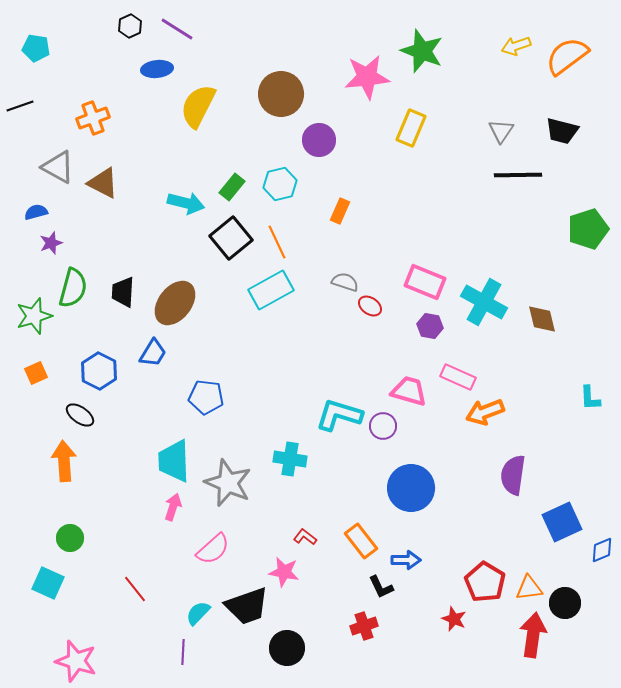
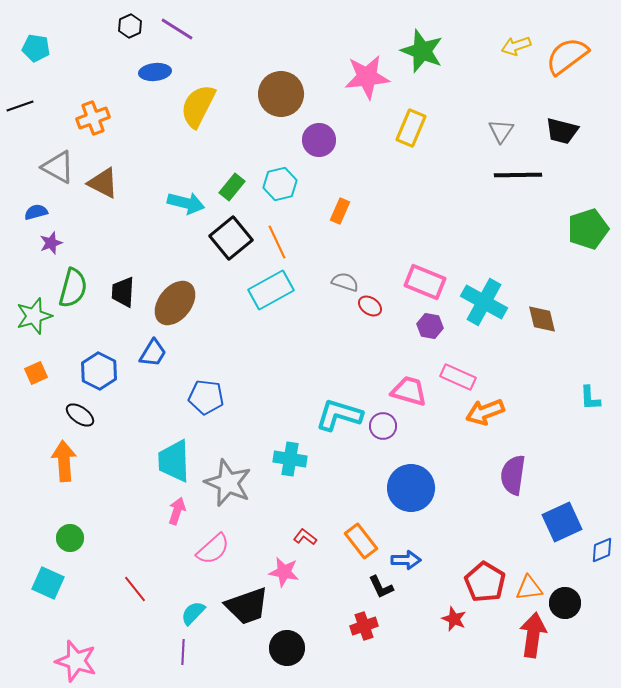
blue ellipse at (157, 69): moved 2 px left, 3 px down
pink arrow at (173, 507): moved 4 px right, 4 px down
cyan semicircle at (198, 613): moved 5 px left
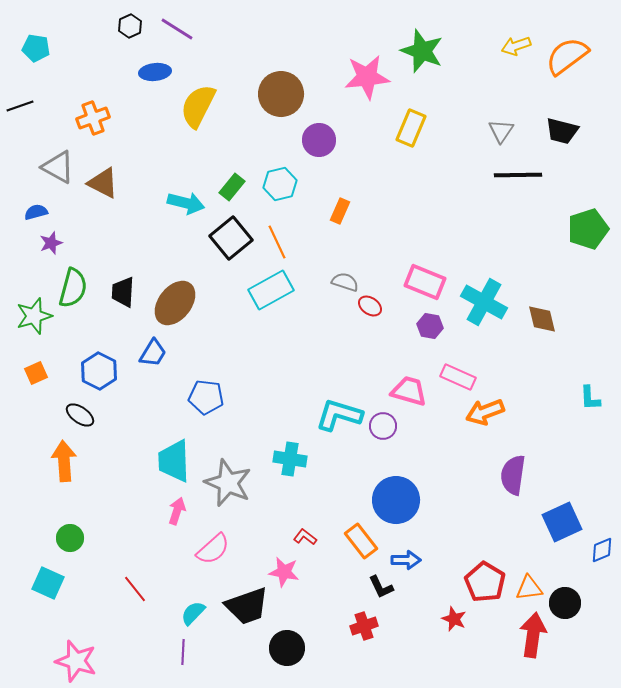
blue circle at (411, 488): moved 15 px left, 12 px down
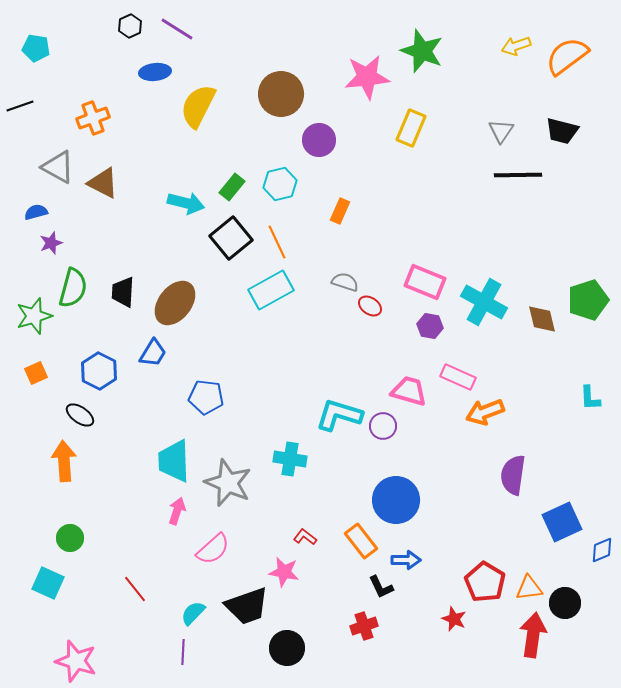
green pentagon at (588, 229): moved 71 px down
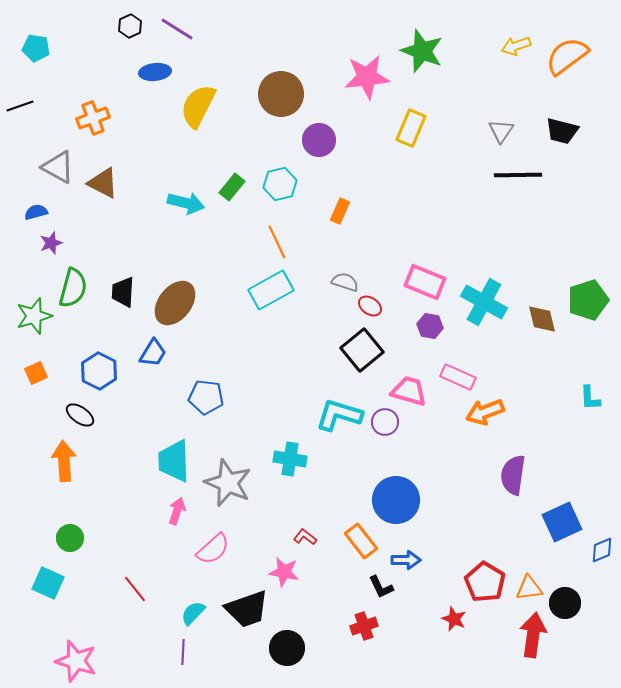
black square at (231, 238): moved 131 px right, 112 px down
purple circle at (383, 426): moved 2 px right, 4 px up
black trapezoid at (247, 606): moved 3 px down
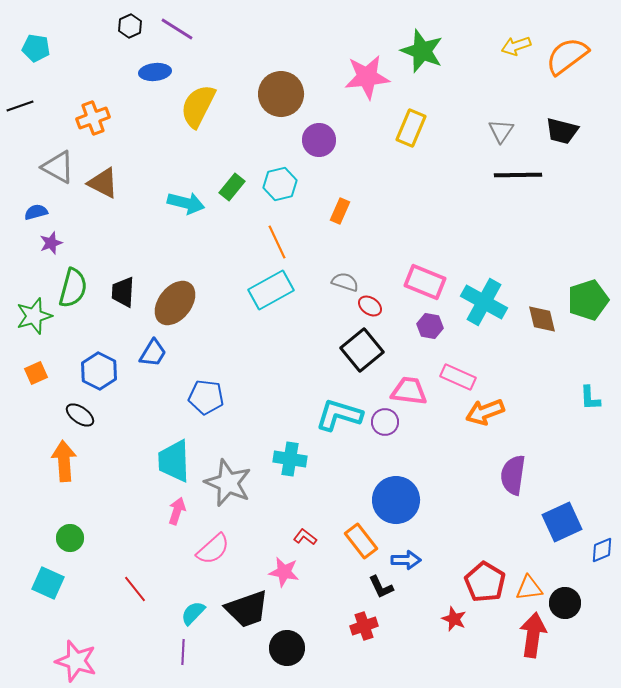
pink trapezoid at (409, 391): rotated 9 degrees counterclockwise
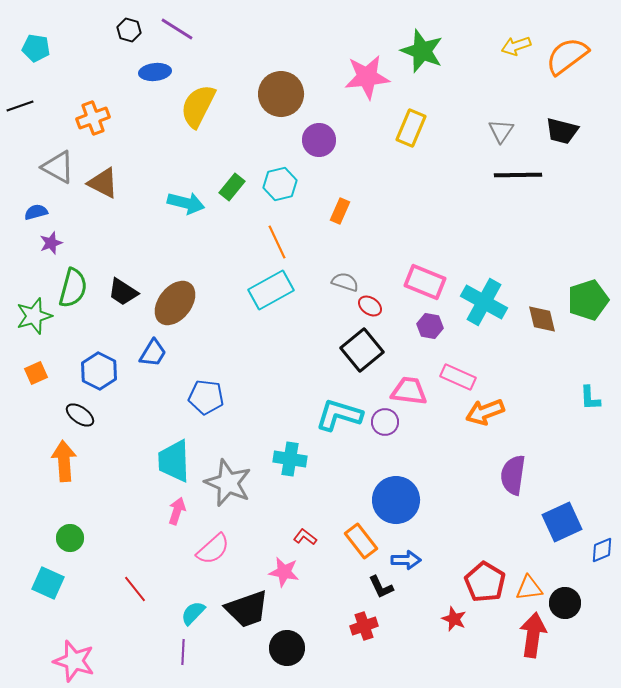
black hexagon at (130, 26): moved 1 px left, 4 px down; rotated 20 degrees counterclockwise
black trapezoid at (123, 292): rotated 60 degrees counterclockwise
pink star at (76, 661): moved 2 px left
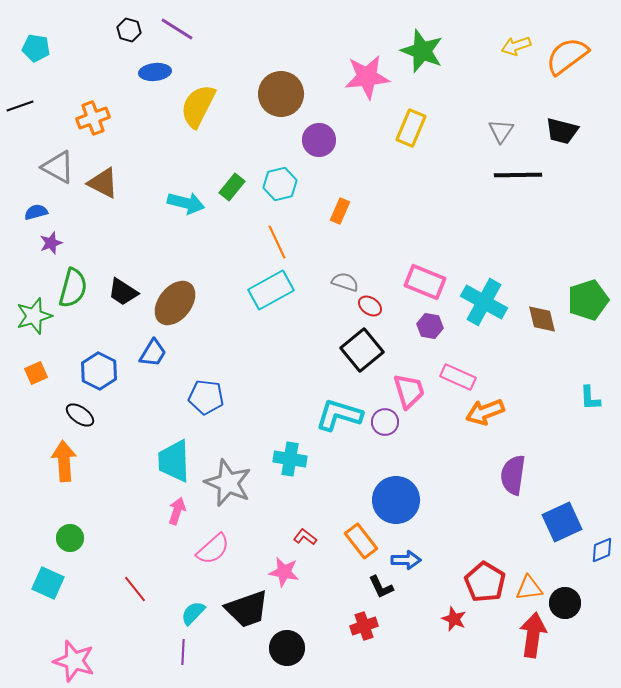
pink trapezoid at (409, 391): rotated 66 degrees clockwise
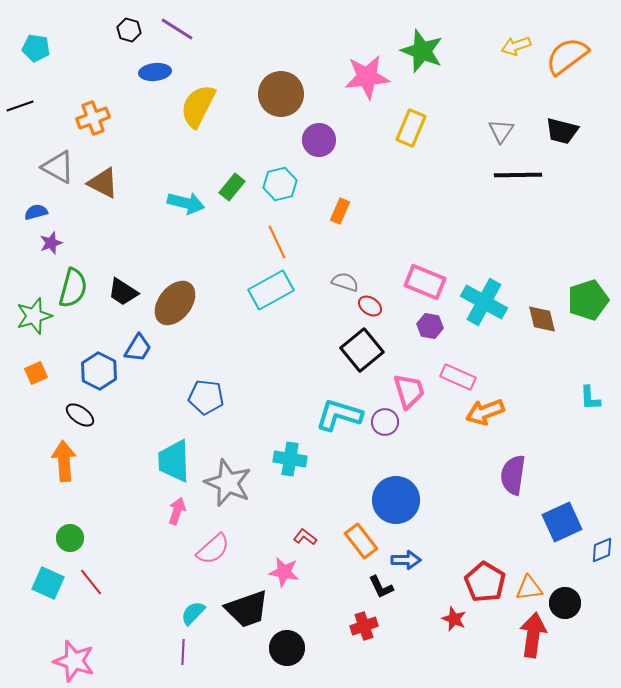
blue trapezoid at (153, 353): moved 15 px left, 5 px up
red line at (135, 589): moved 44 px left, 7 px up
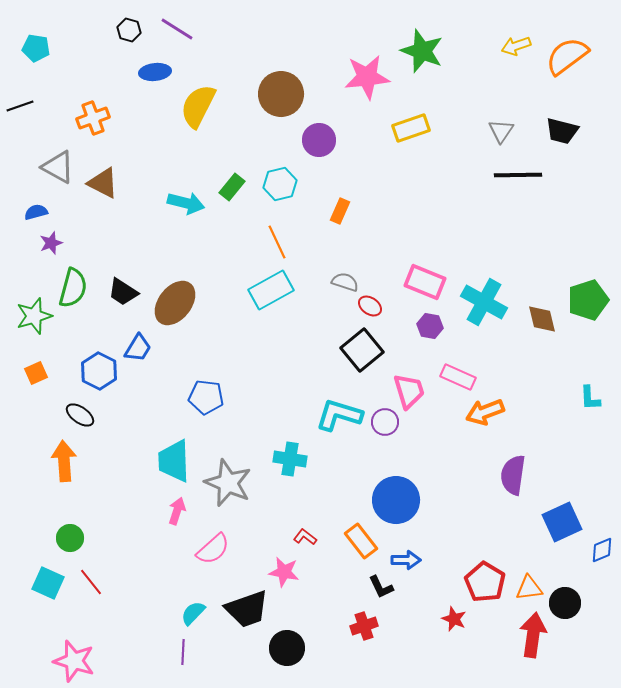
yellow rectangle at (411, 128): rotated 48 degrees clockwise
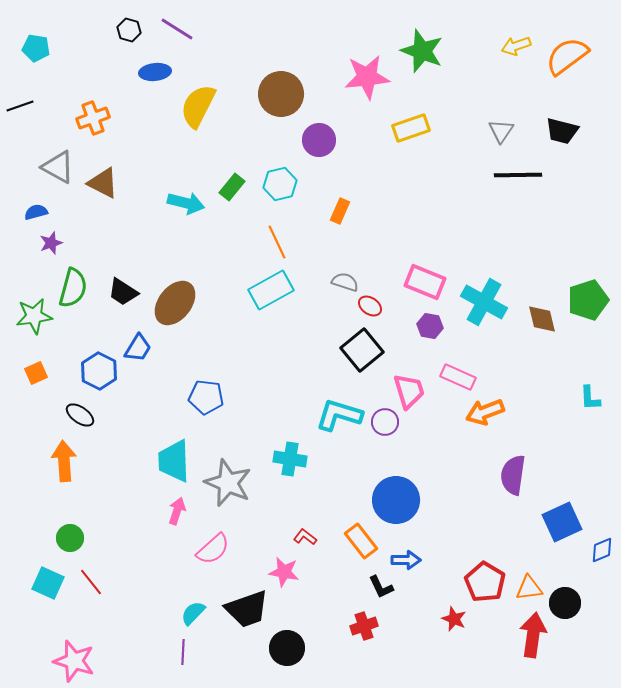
green star at (34, 316): rotated 9 degrees clockwise
